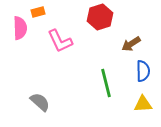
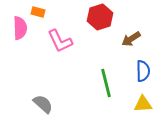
orange rectangle: rotated 32 degrees clockwise
brown arrow: moved 5 px up
gray semicircle: moved 3 px right, 2 px down
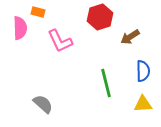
brown arrow: moved 1 px left, 2 px up
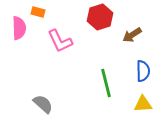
pink semicircle: moved 1 px left
brown arrow: moved 2 px right, 2 px up
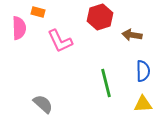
brown arrow: rotated 42 degrees clockwise
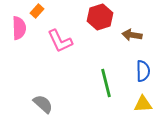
orange rectangle: moved 1 px left, 1 px up; rotated 64 degrees counterclockwise
